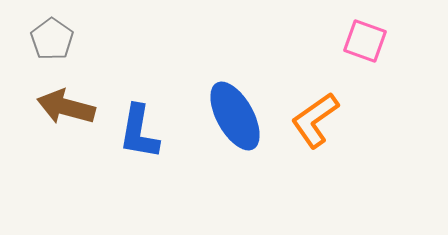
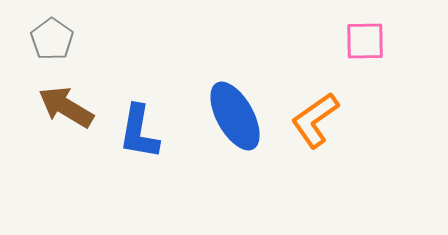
pink square: rotated 21 degrees counterclockwise
brown arrow: rotated 16 degrees clockwise
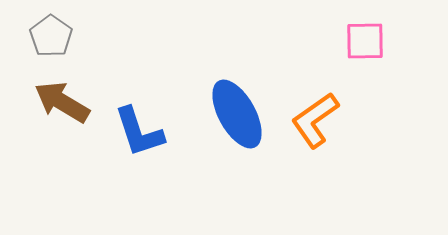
gray pentagon: moved 1 px left, 3 px up
brown arrow: moved 4 px left, 5 px up
blue ellipse: moved 2 px right, 2 px up
blue L-shape: rotated 28 degrees counterclockwise
